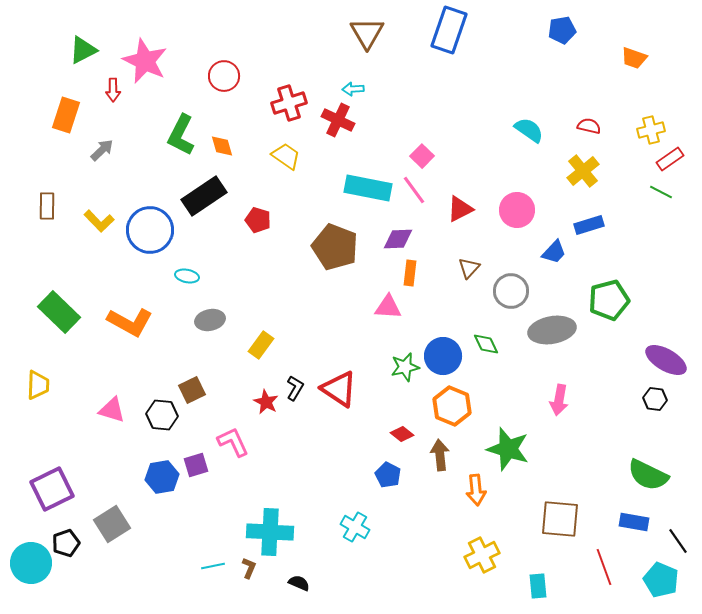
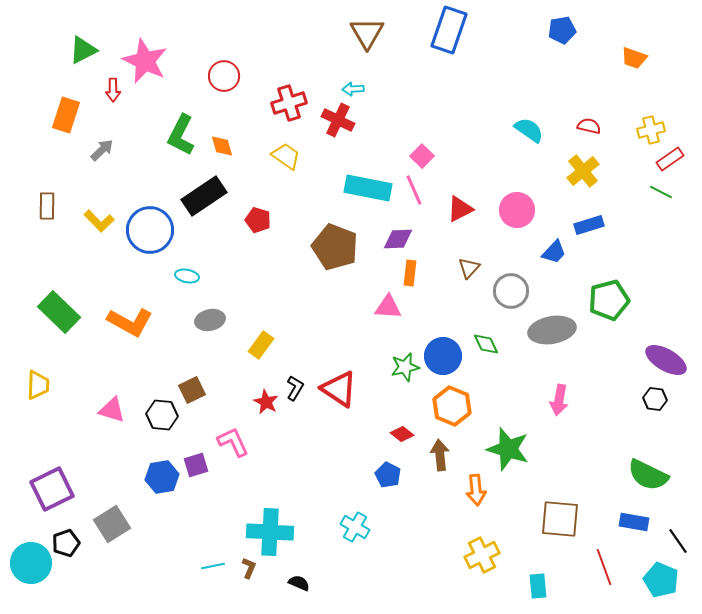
pink line at (414, 190): rotated 12 degrees clockwise
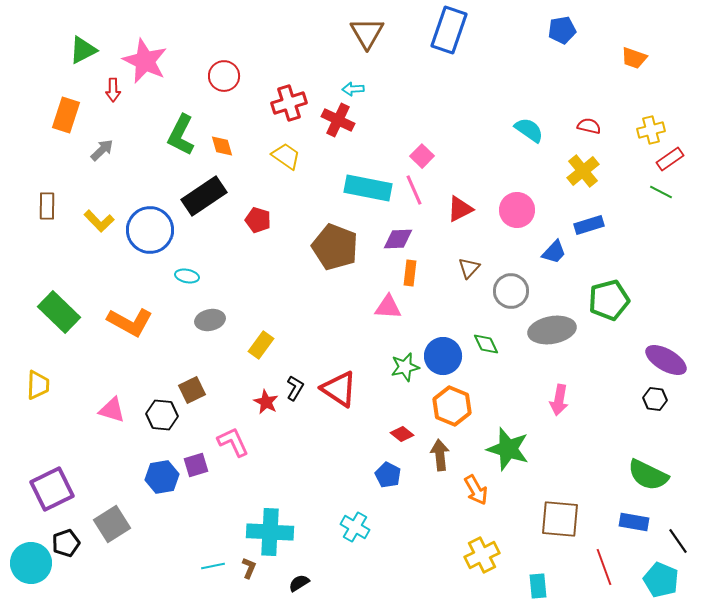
orange arrow at (476, 490): rotated 24 degrees counterclockwise
black semicircle at (299, 583): rotated 55 degrees counterclockwise
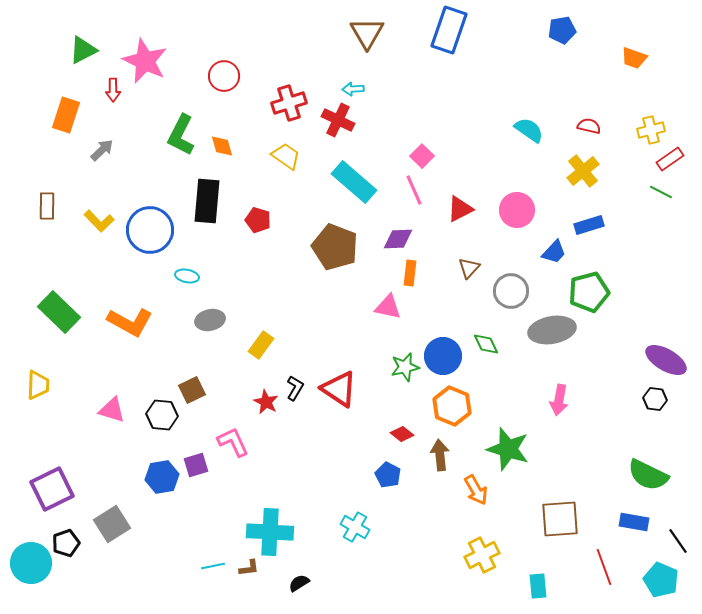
cyan rectangle at (368, 188): moved 14 px left, 6 px up; rotated 30 degrees clockwise
black rectangle at (204, 196): moved 3 px right, 5 px down; rotated 51 degrees counterclockwise
green pentagon at (609, 300): moved 20 px left, 8 px up
pink triangle at (388, 307): rotated 8 degrees clockwise
brown square at (560, 519): rotated 9 degrees counterclockwise
brown L-shape at (249, 568): rotated 60 degrees clockwise
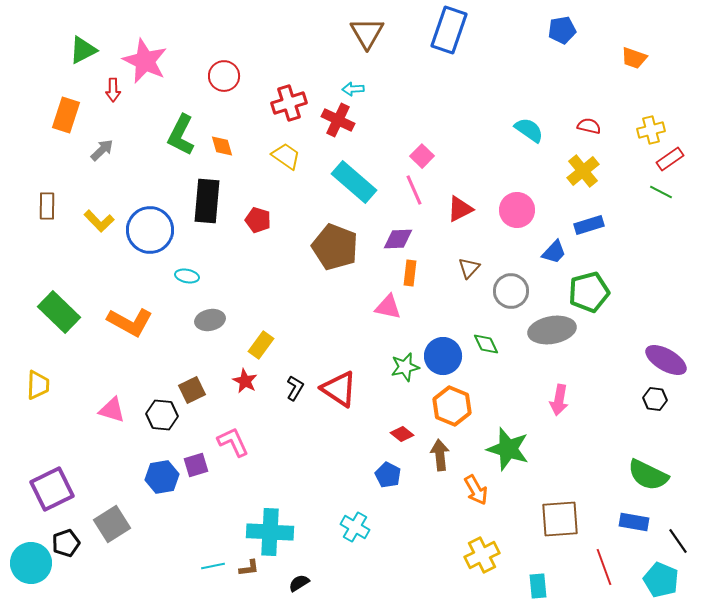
red star at (266, 402): moved 21 px left, 21 px up
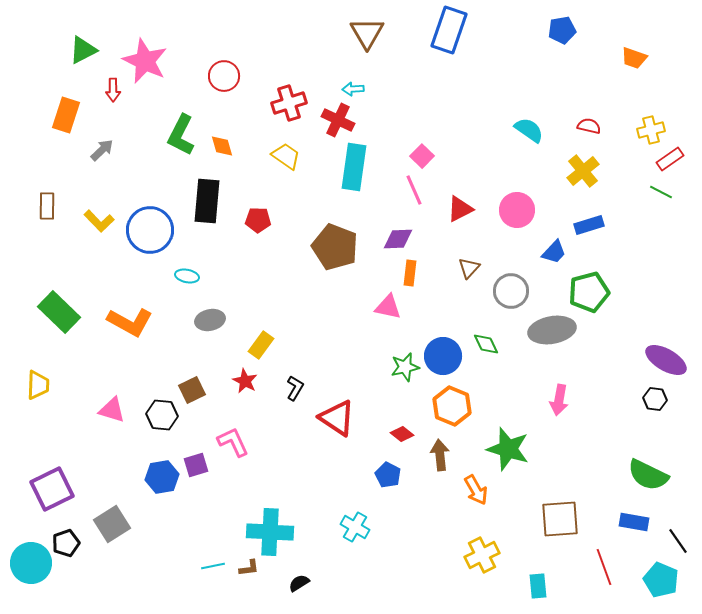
cyan rectangle at (354, 182): moved 15 px up; rotated 57 degrees clockwise
red pentagon at (258, 220): rotated 15 degrees counterclockwise
red triangle at (339, 389): moved 2 px left, 29 px down
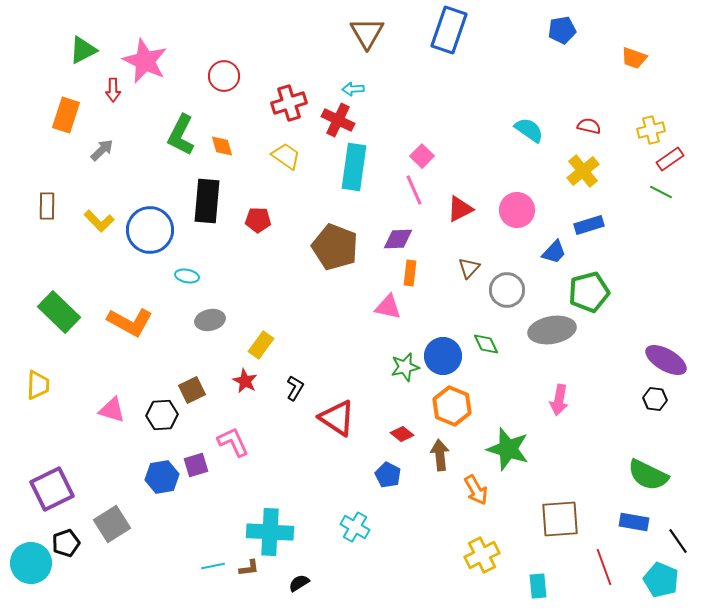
gray circle at (511, 291): moved 4 px left, 1 px up
black hexagon at (162, 415): rotated 8 degrees counterclockwise
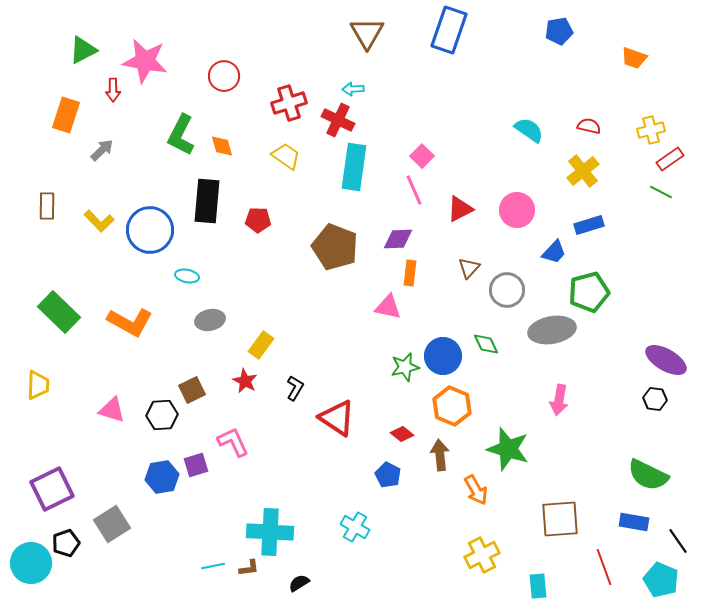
blue pentagon at (562, 30): moved 3 px left, 1 px down
pink star at (145, 61): rotated 15 degrees counterclockwise
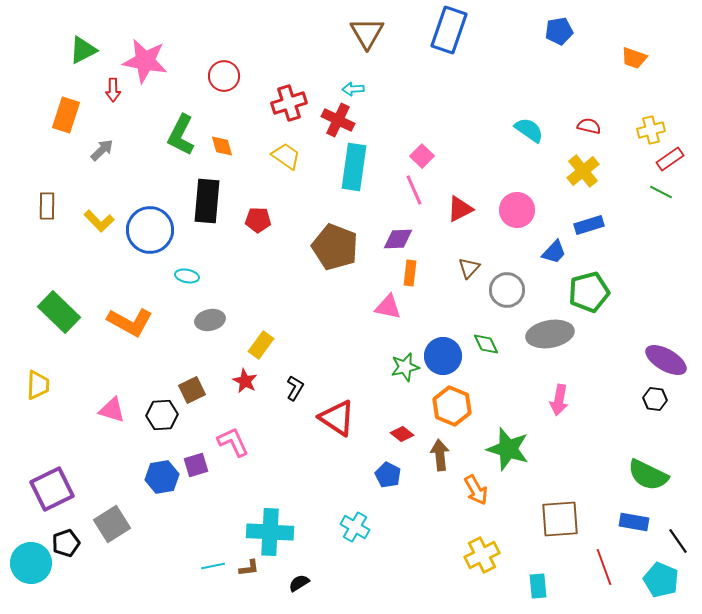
gray ellipse at (552, 330): moved 2 px left, 4 px down
